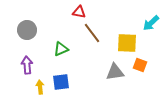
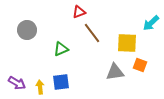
red triangle: rotated 32 degrees counterclockwise
purple arrow: moved 10 px left, 18 px down; rotated 126 degrees clockwise
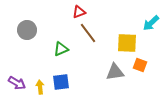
brown line: moved 4 px left
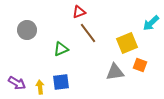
yellow square: rotated 25 degrees counterclockwise
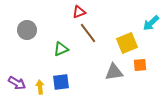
orange square: rotated 24 degrees counterclockwise
gray triangle: moved 1 px left
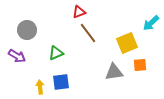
green triangle: moved 5 px left, 4 px down
purple arrow: moved 27 px up
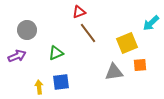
purple arrow: rotated 54 degrees counterclockwise
yellow arrow: moved 1 px left
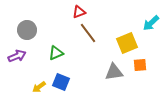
blue square: rotated 30 degrees clockwise
yellow arrow: rotated 120 degrees counterclockwise
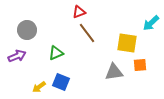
brown line: moved 1 px left
yellow square: rotated 30 degrees clockwise
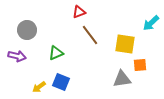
brown line: moved 3 px right, 2 px down
yellow square: moved 2 px left, 1 px down
purple arrow: rotated 36 degrees clockwise
gray triangle: moved 8 px right, 7 px down
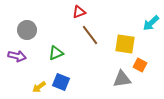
orange square: rotated 32 degrees clockwise
